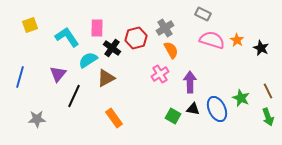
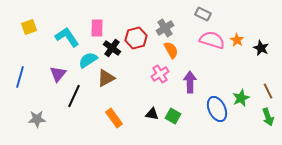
yellow square: moved 1 px left, 2 px down
green star: rotated 24 degrees clockwise
black triangle: moved 41 px left, 5 px down
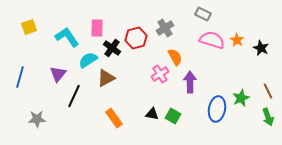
orange semicircle: moved 4 px right, 7 px down
blue ellipse: rotated 35 degrees clockwise
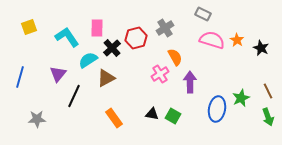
black cross: rotated 12 degrees clockwise
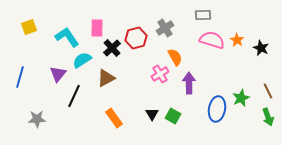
gray rectangle: moved 1 px down; rotated 28 degrees counterclockwise
cyan semicircle: moved 6 px left
purple arrow: moved 1 px left, 1 px down
black triangle: rotated 48 degrees clockwise
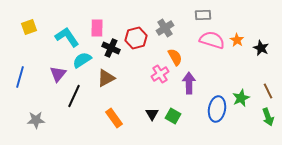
black cross: moved 1 px left; rotated 24 degrees counterclockwise
gray star: moved 1 px left, 1 px down
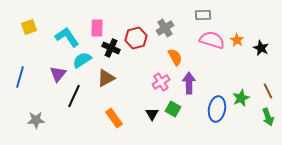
pink cross: moved 1 px right, 8 px down
green square: moved 7 px up
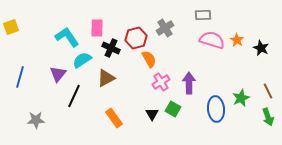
yellow square: moved 18 px left
orange semicircle: moved 26 px left, 2 px down
blue ellipse: moved 1 px left; rotated 15 degrees counterclockwise
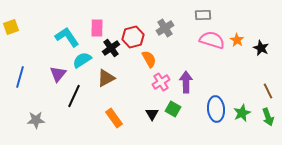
red hexagon: moved 3 px left, 1 px up
black cross: rotated 30 degrees clockwise
purple arrow: moved 3 px left, 1 px up
green star: moved 1 px right, 15 px down
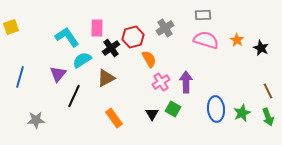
pink semicircle: moved 6 px left
